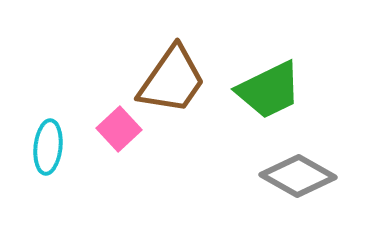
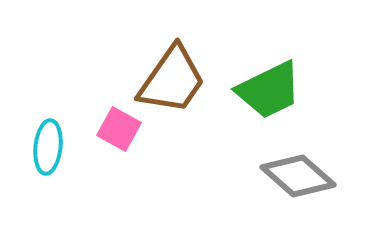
pink square: rotated 18 degrees counterclockwise
gray diamond: rotated 12 degrees clockwise
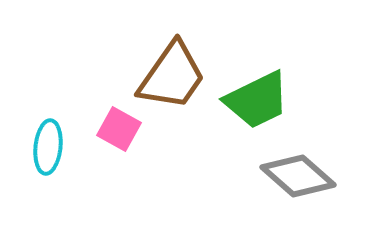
brown trapezoid: moved 4 px up
green trapezoid: moved 12 px left, 10 px down
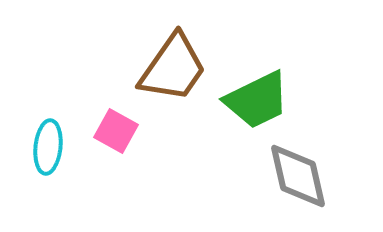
brown trapezoid: moved 1 px right, 8 px up
pink square: moved 3 px left, 2 px down
gray diamond: rotated 36 degrees clockwise
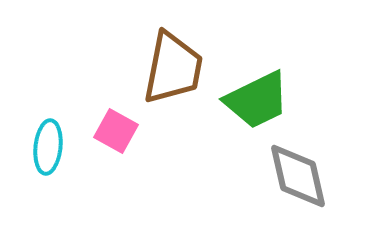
brown trapezoid: rotated 24 degrees counterclockwise
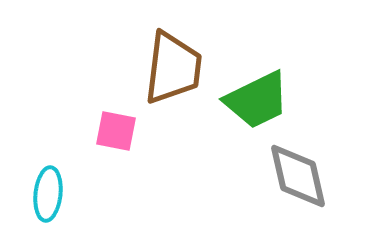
brown trapezoid: rotated 4 degrees counterclockwise
pink square: rotated 18 degrees counterclockwise
cyan ellipse: moved 47 px down
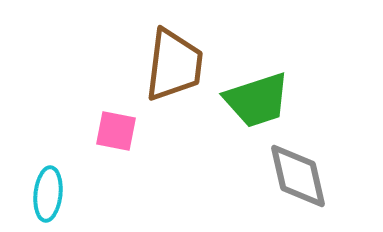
brown trapezoid: moved 1 px right, 3 px up
green trapezoid: rotated 8 degrees clockwise
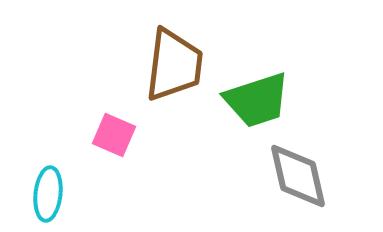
pink square: moved 2 px left, 4 px down; rotated 12 degrees clockwise
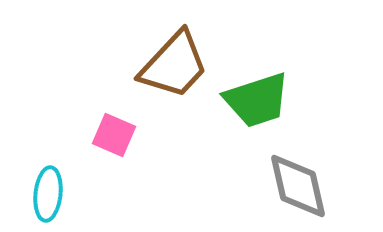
brown trapezoid: rotated 36 degrees clockwise
gray diamond: moved 10 px down
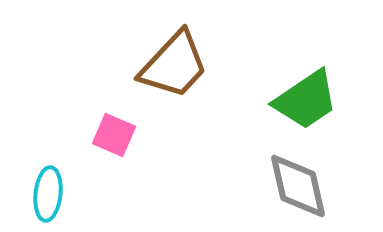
green trapezoid: moved 49 px right; rotated 16 degrees counterclockwise
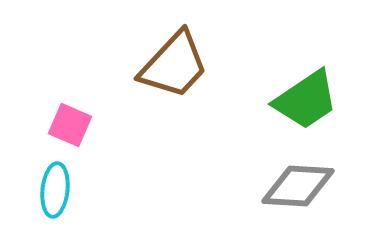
pink square: moved 44 px left, 10 px up
gray diamond: rotated 74 degrees counterclockwise
cyan ellipse: moved 7 px right, 4 px up
